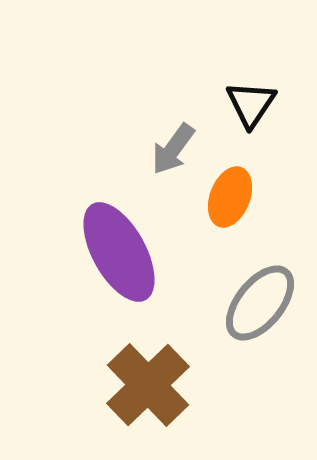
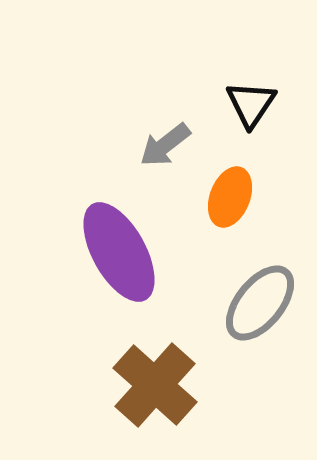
gray arrow: moved 8 px left, 4 px up; rotated 16 degrees clockwise
brown cross: moved 7 px right; rotated 4 degrees counterclockwise
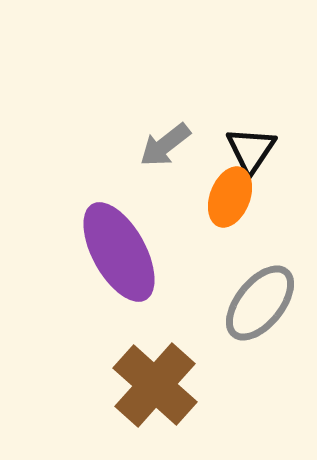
black triangle: moved 46 px down
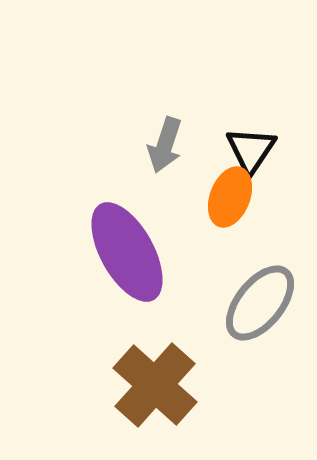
gray arrow: rotated 34 degrees counterclockwise
purple ellipse: moved 8 px right
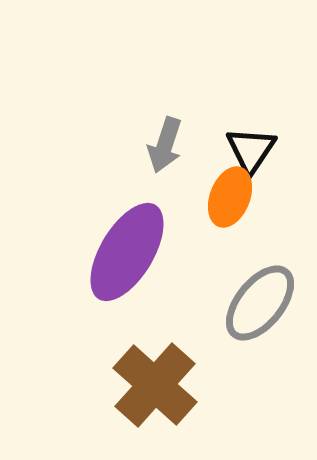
purple ellipse: rotated 60 degrees clockwise
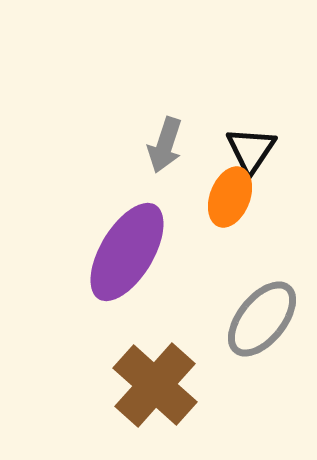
gray ellipse: moved 2 px right, 16 px down
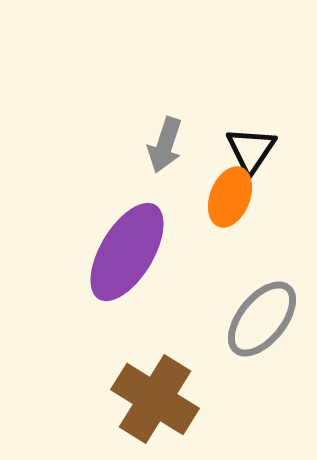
brown cross: moved 14 px down; rotated 10 degrees counterclockwise
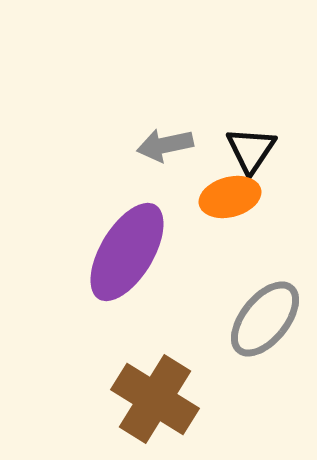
gray arrow: rotated 60 degrees clockwise
orange ellipse: rotated 54 degrees clockwise
gray ellipse: moved 3 px right
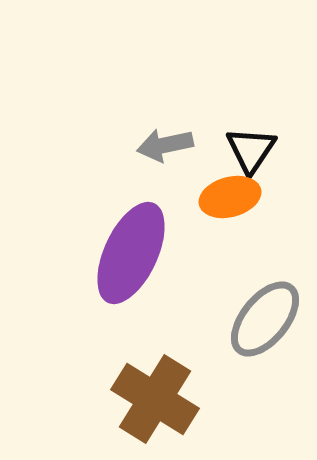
purple ellipse: moved 4 px right, 1 px down; rotated 6 degrees counterclockwise
